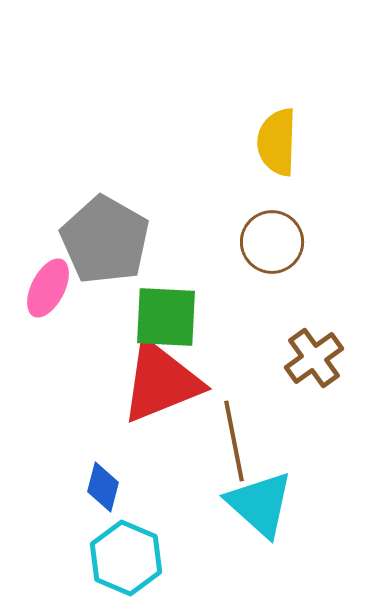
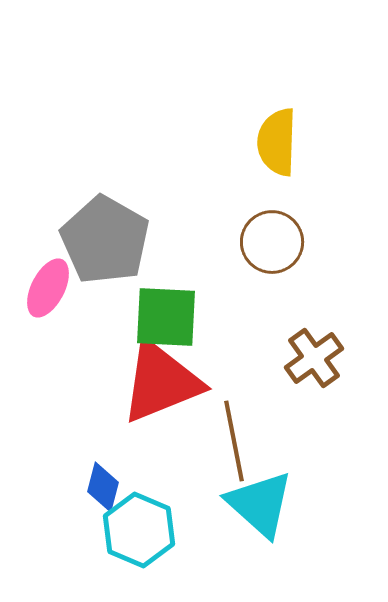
cyan hexagon: moved 13 px right, 28 px up
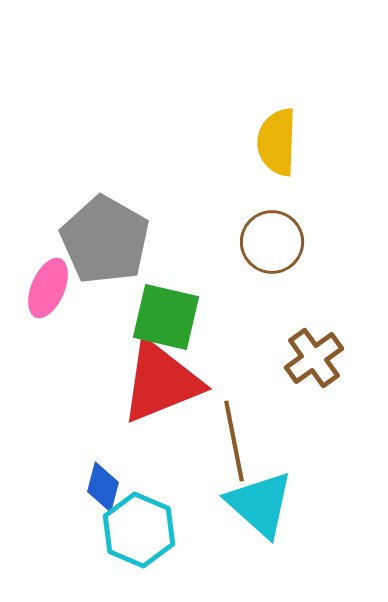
pink ellipse: rotated 4 degrees counterclockwise
green square: rotated 10 degrees clockwise
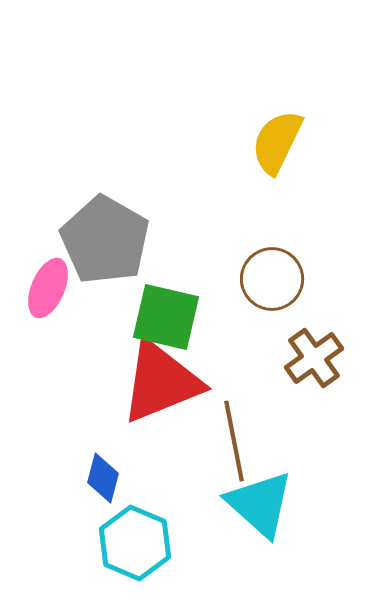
yellow semicircle: rotated 24 degrees clockwise
brown circle: moved 37 px down
blue diamond: moved 9 px up
cyan hexagon: moved 4 px left, 13 px down
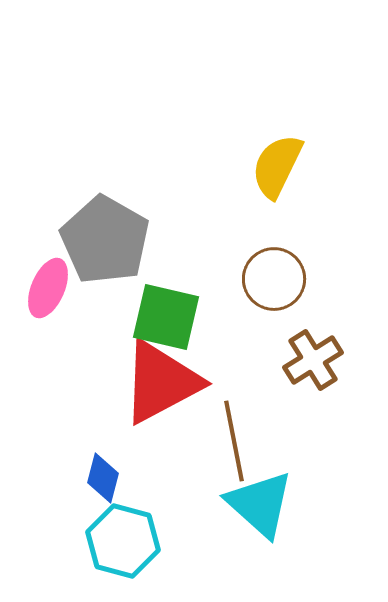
yellow semicircle: moved 24 px down
brown circle: moved 2 px right
brown cross: moved 1 px left, 2 px down; rotated 4 degrees clockwise
red triangle: rotated 6 degrees counterclockwise
cyan hexagon: moved 12 px left, 2 px up; rotated 8 degrees counterclockwise
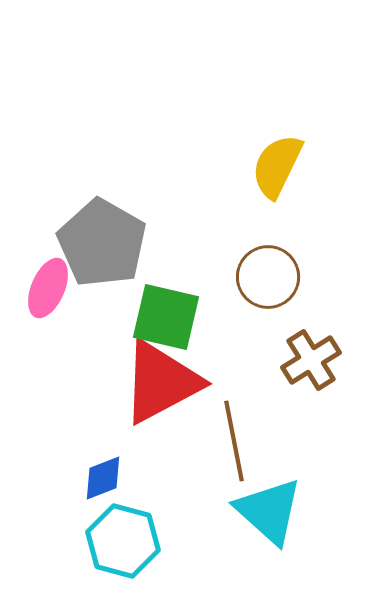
gray pentagon: moved 3 px left, 3 px down
brown circle: moved 6 px left, 2 px up
brown cross: moved 2 px left
blue diamond: rotated 54 degrees clockwise
cyan triangle: moved 9 px right, 7 px down
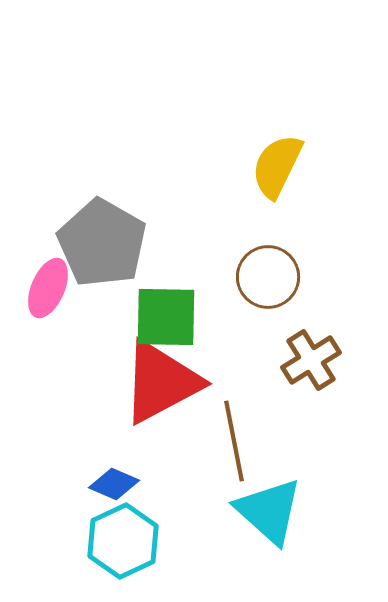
green square: rotated 12 degrees counterclockwise
blue diamond: moved 11 px right, 6 px down; rotated 45 degrees clockwise
cyan hexagon: rotated 20 degrees clockwise
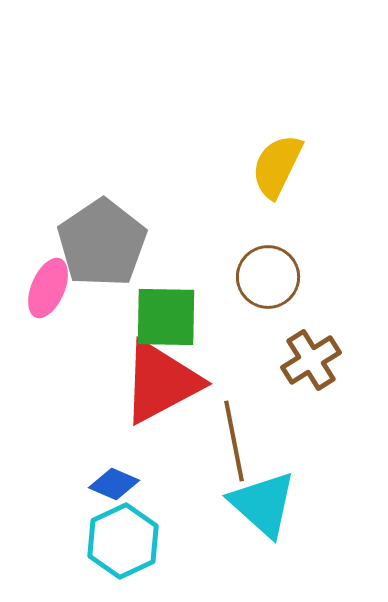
gray pentagon: rotated 8 degrees clockwise
cyan triangle: moved 6 px left, 7 px up
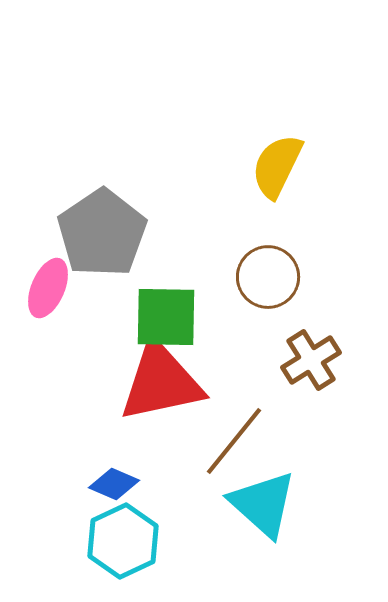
gray pentagon: moved 10 px up
red triangle: rotated 16 degrees clockwise
brown line: rotated 50 degrees clockwise
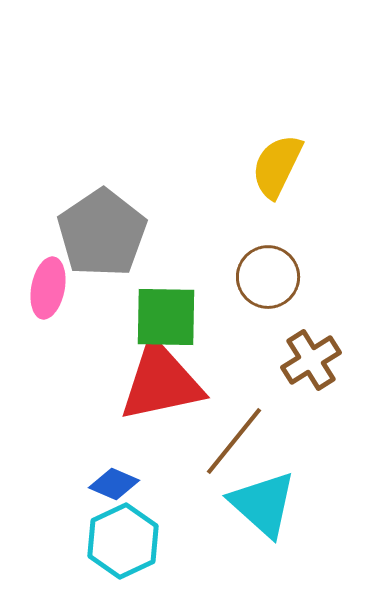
pink ellipse: rotated 12 degrees counterclockwise
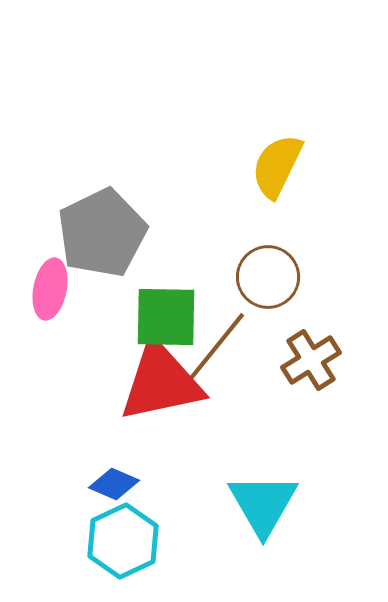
gray pentagon: rotated 8 degrees clockwise
pink ellipse: moved 2 px right, 1 px down
brown line: moved 17 px left, 95 px up
cyan triangle: rotated 18 degrees clockwise
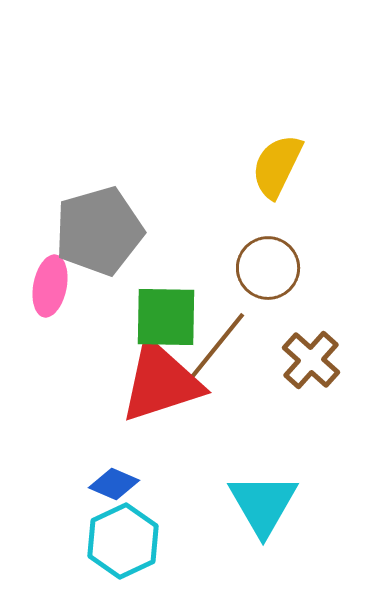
gray pentagon: moved 3 px left, 2 px up; rotated 10 degrees clockwise
brown circle: moved 9 px up
pink ellipse: moved 3 px up
brown cross: rotated 16 degrees counterclockwise
red triangle: rotated 6 degrees counterclockwise
